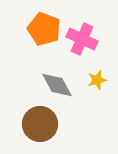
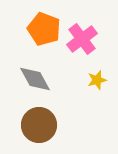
pink cross: rotated 28 degrees clockwise
gray diamond: moved 22 px left, 6 px up
brown circle: moved 1 px left, 1 px down
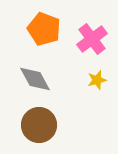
pink cross: moved 10 px right
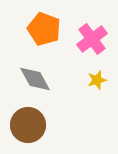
brown circle: moved 11 px left
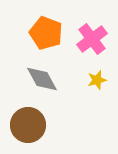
orange pentagon: moved 2 px right, 4 px down
gray diamond: moved 7 px right
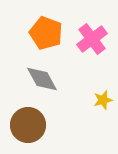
yellow star: moved 6 px right, 20 px down
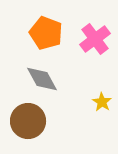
pink cross: moved 3 px right
yellow star: moved 1 px left, 2 px down; rotated 24 degrees counterclockwise
brown circle: moved 4 px up
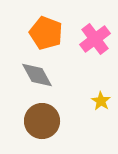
gray diamond: moved 5 px left, 4 px up
yellow star: moved 1 px left, 1 px up
brown circle: moved 14 px right
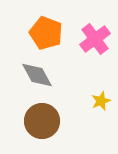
yellow star: rotated 18 degrees clockwise
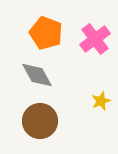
brown circle: moved 2 px left
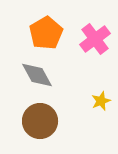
orange pentagon: rotated 20 degrees clockwise
